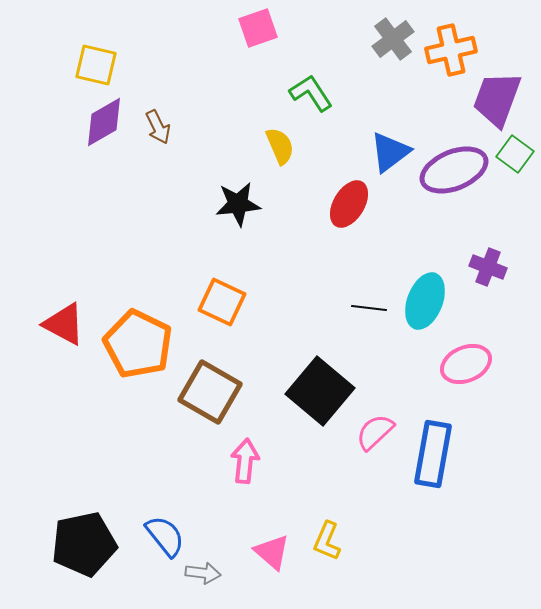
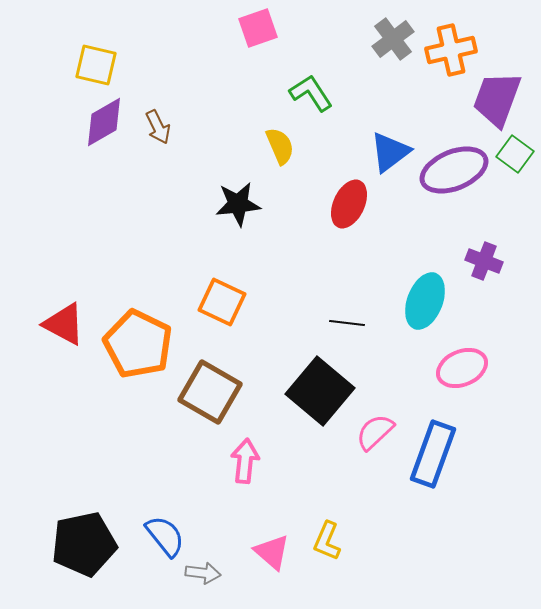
red ellipse: rotated 6 degrees counterclockwise
purple cross: moved 4 px left, 6 px up
black line: moved 22 px left, 15 px down
pink ellipse: moved 4 px left, 4 px down
blue rectangle: rotated 10 degrees clockwise
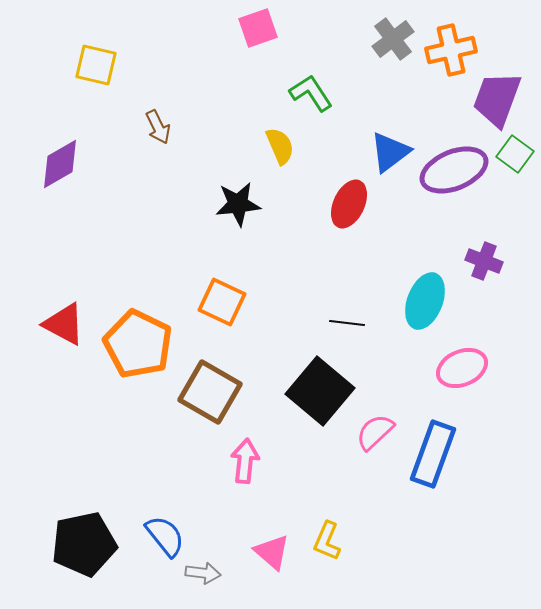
purple diamond: moved 44 px left, 42 px down
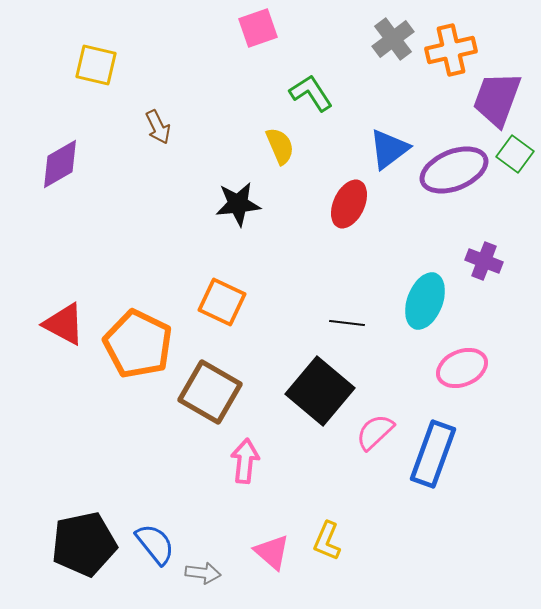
blue triangle: moved 1 px left, 3 px up
blue semicircle: moved 10 px left, 8 px down
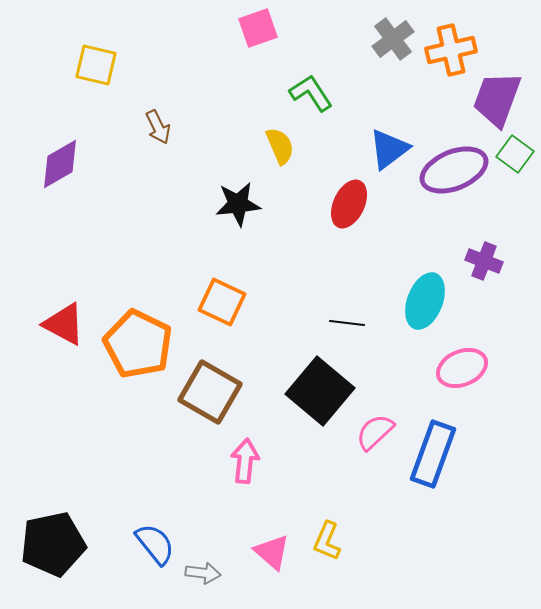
black pentagon: moved 31 px left
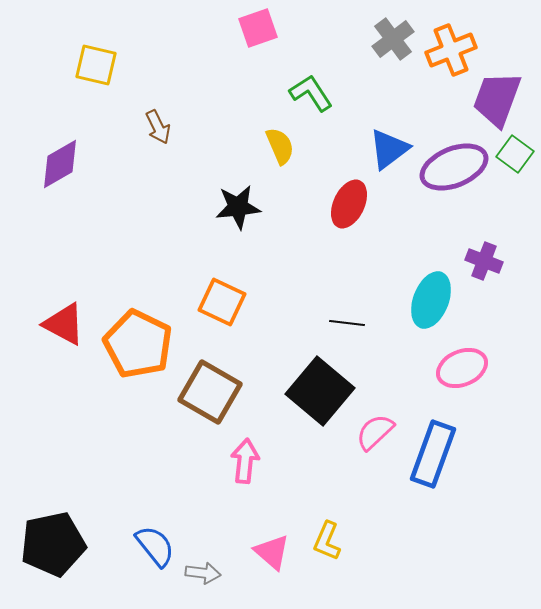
orange cross: rotated 9 degrees counterclockwise
purple ellipse: moved 3 px up
black star: moved 3 px down
cyan ellipse: moved 6 px right, 1 px up
blue semicircle: moved 2 px down
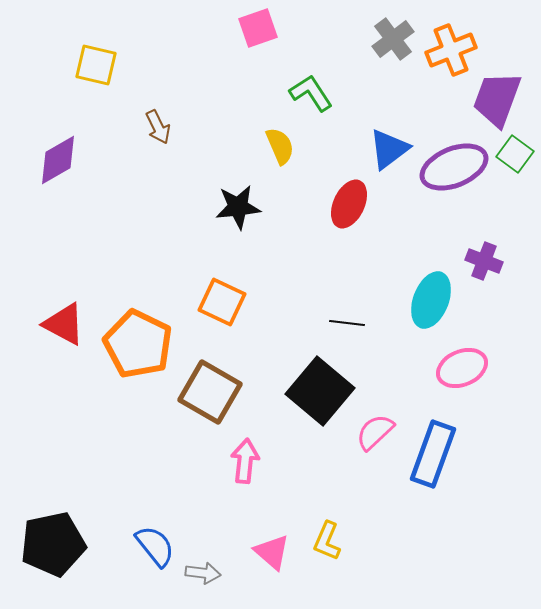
purple diamond: moved 2 px left, 4 px up
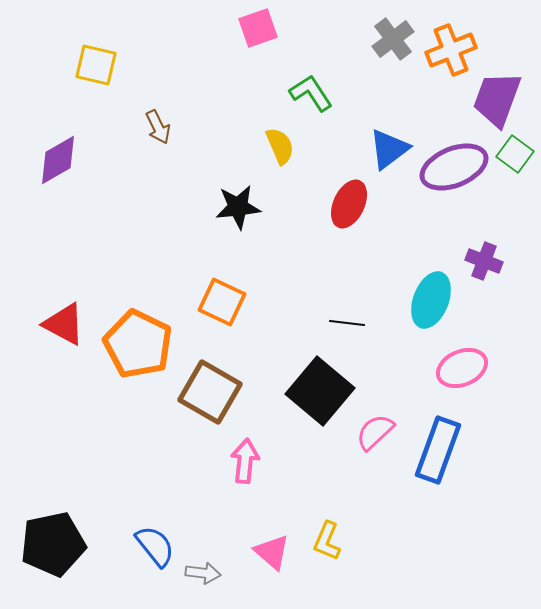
blue rectangle: moved 5 px right, 4 px up
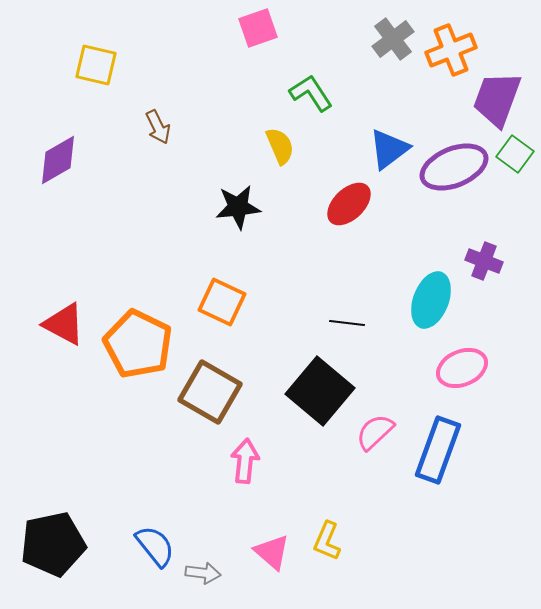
red ellipse: rotated 21 degrees clockwise
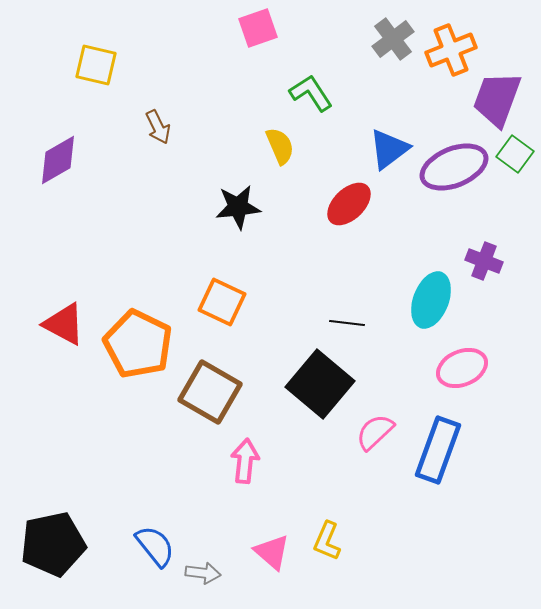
black square: moved 7 px up
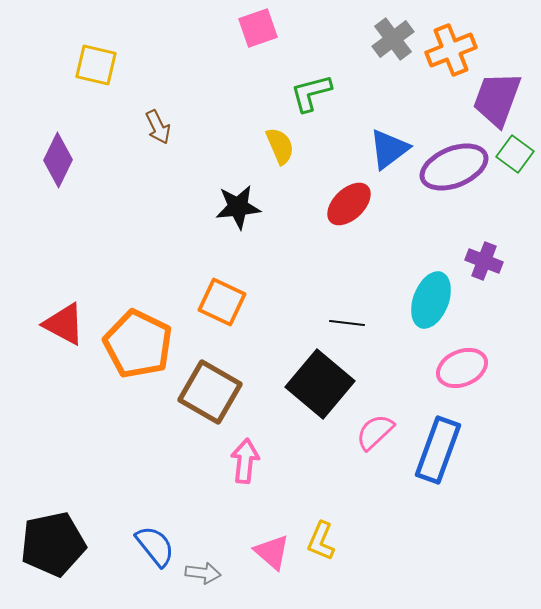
green L-shape: rotated 72 degrees counterclockwise
purple diamond: rotated 34 degrees counterclockwise
yellow L-shape: moved 6 px left
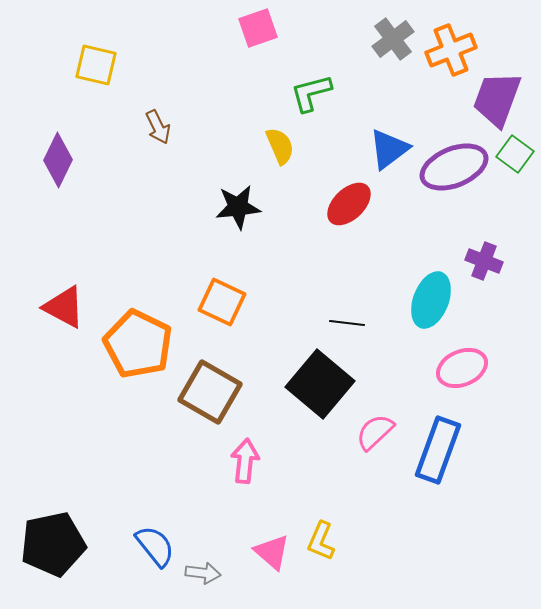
red triangle: moved 17 px up
